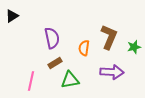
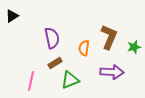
green triangle: rotated 12 degrees counterclockwise
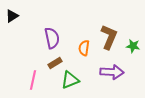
green star: moved 1 px left, 1 px up; rotated 24 degrees clockwise
pink line: moved 2 px right, 1 px up
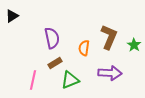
green star: moved 1 px right, 1 px up; rotated 24 degrees clockwise
purple arrow: moved 2 px left, 1 px down
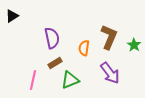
purple arrow: rotated 50 degrees clockwise
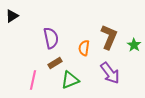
purple semicircle: moved 1 px left
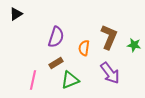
black triangle: moved 4 px right, 2 px up
purple semicircle: moved 5 px right, 1 px up; rotated 30 degrees clockwise
green star: rotated 24 degrees counterclockwise
brown rectangle: moved 1 px right
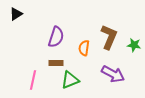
brown rectangle: rotated 32 degrees clockwise
purple arrow: moved 3 px right, 1 px down; rotated 25 degrees counterclockwise
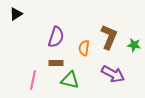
green triangle: rotated 36 degrees clockwise
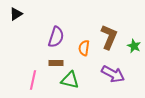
green star: moved 1 px down; rotated 16 degrees clockwise
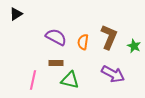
purple semicircle: rotated 80 degrees counterclockwise
orange semicircle: moved 1 px left, 6 px up
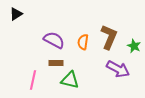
purple semicircle: moved 2 px left, 3 px down
purple arrow: moved 5 px right, 5 px up
